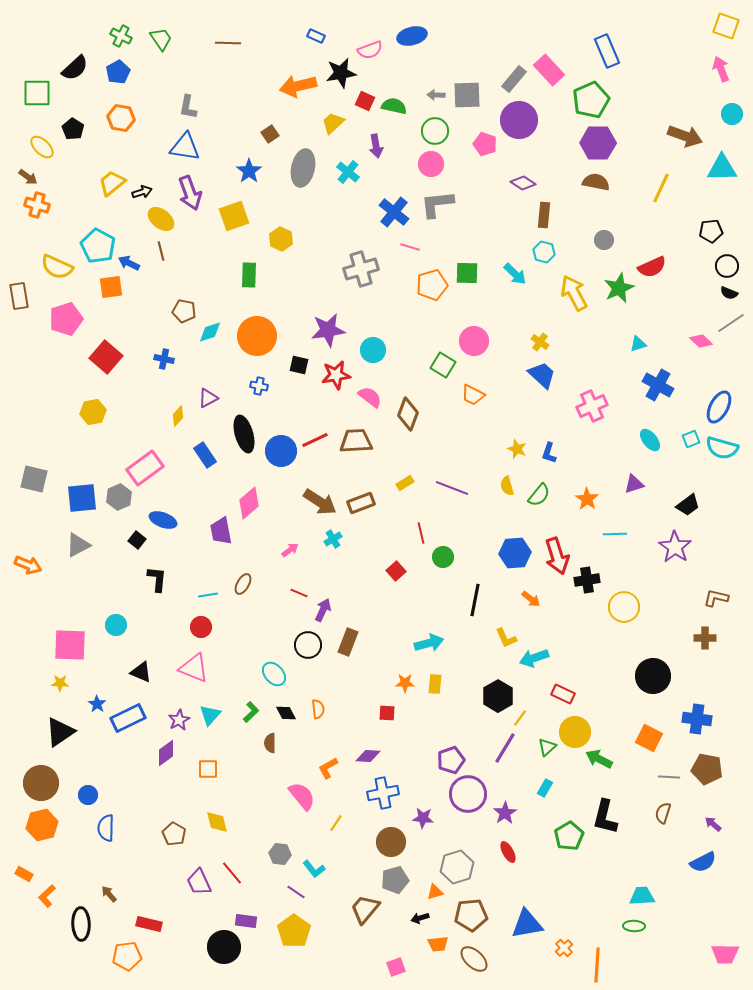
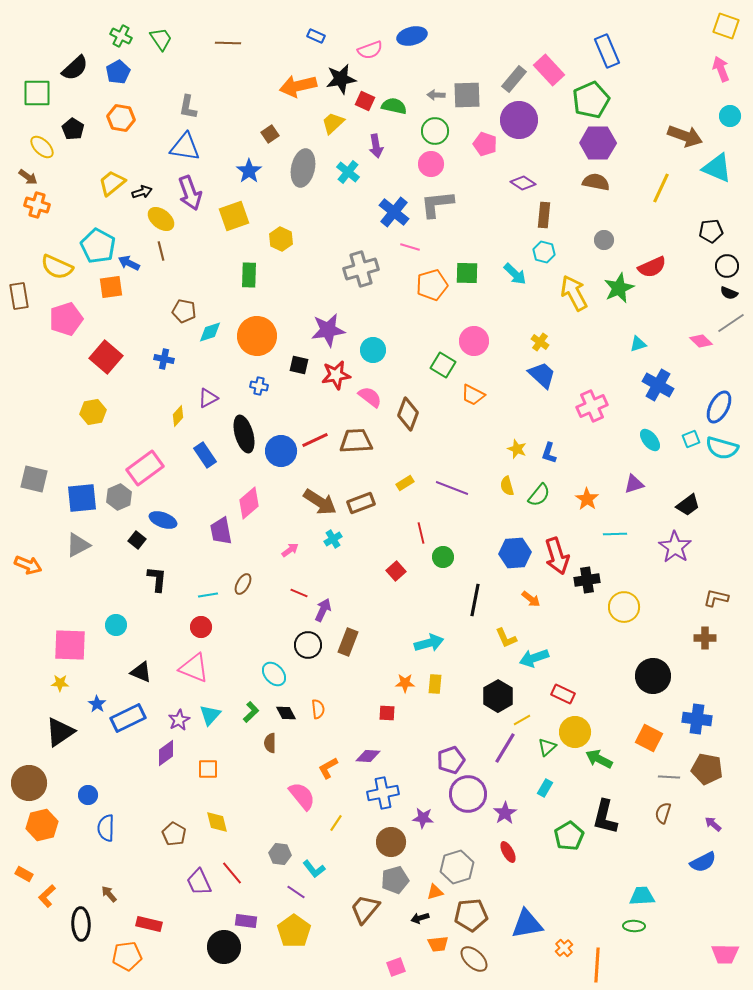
black star at (341, 73): moved 6 px down
cyan circle at (732, 114): moved 2 px left, 2 px down
cyan triangle at (722, 168): moved 5 px left; rotated 24 degrees clockwise
yellow line at (520, 718): moved 2 px right, 2 px down; rotated 24 degrees clockwise
brown circle at (41, 783): moved 12 px left
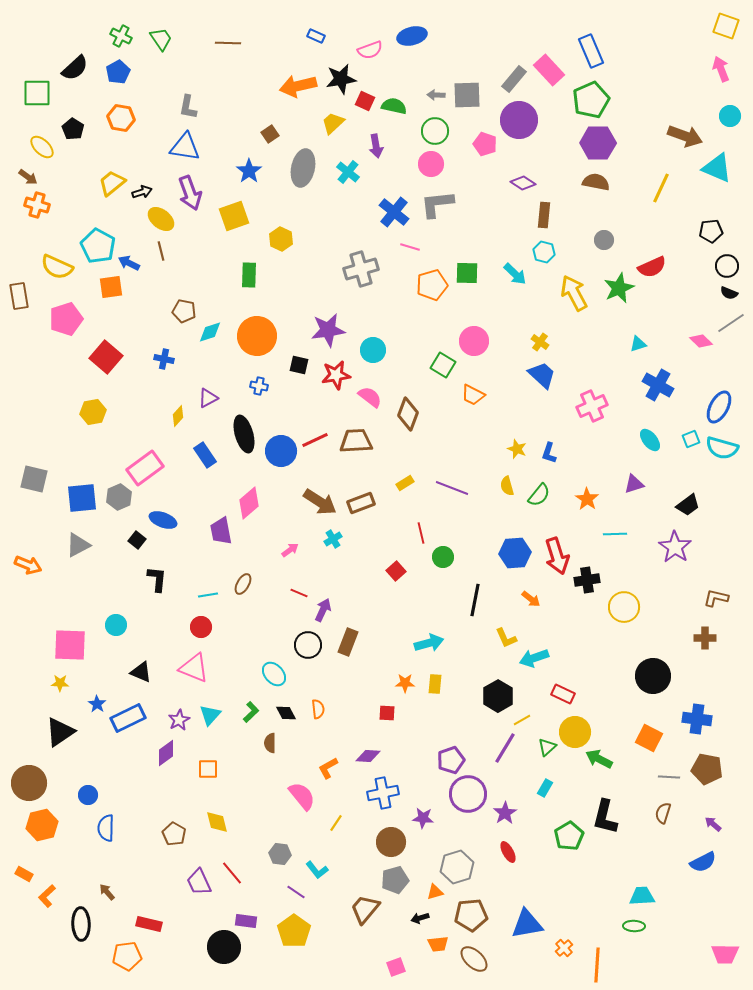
blue rectangle at (607, 51): moved 16 px left
cyan L-shape at (314, 869): moved 3 px right, 1 px down
brown arrow at (109, 894): moved 2 px left, 2 px up
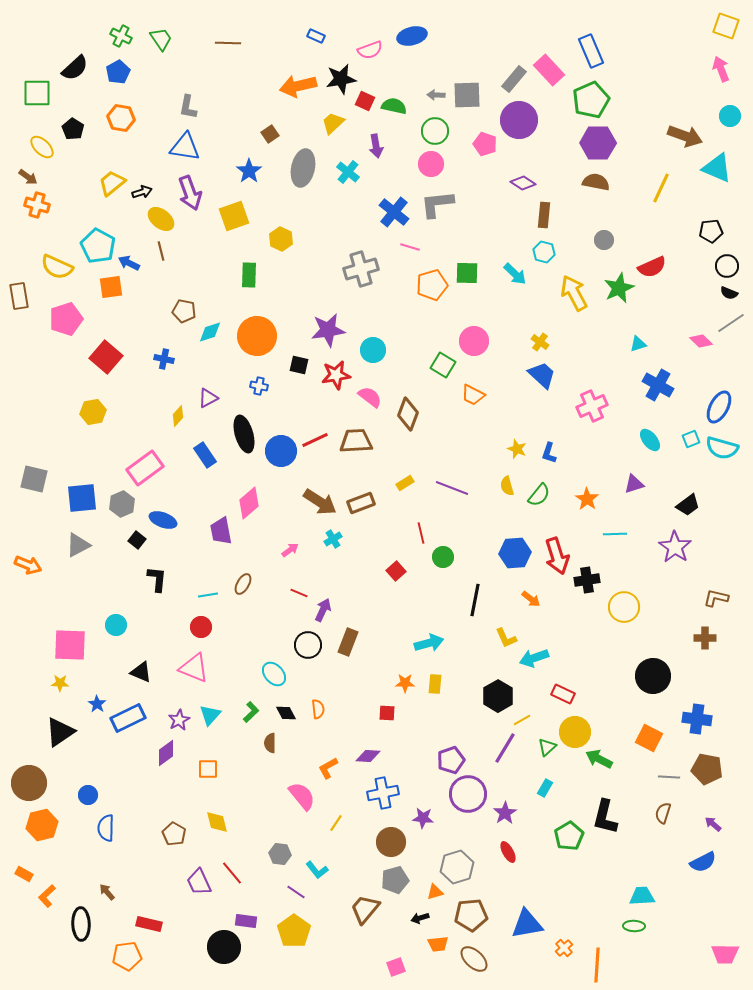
gray hexagon at (119, 497): moved 3 px right, 7 px down
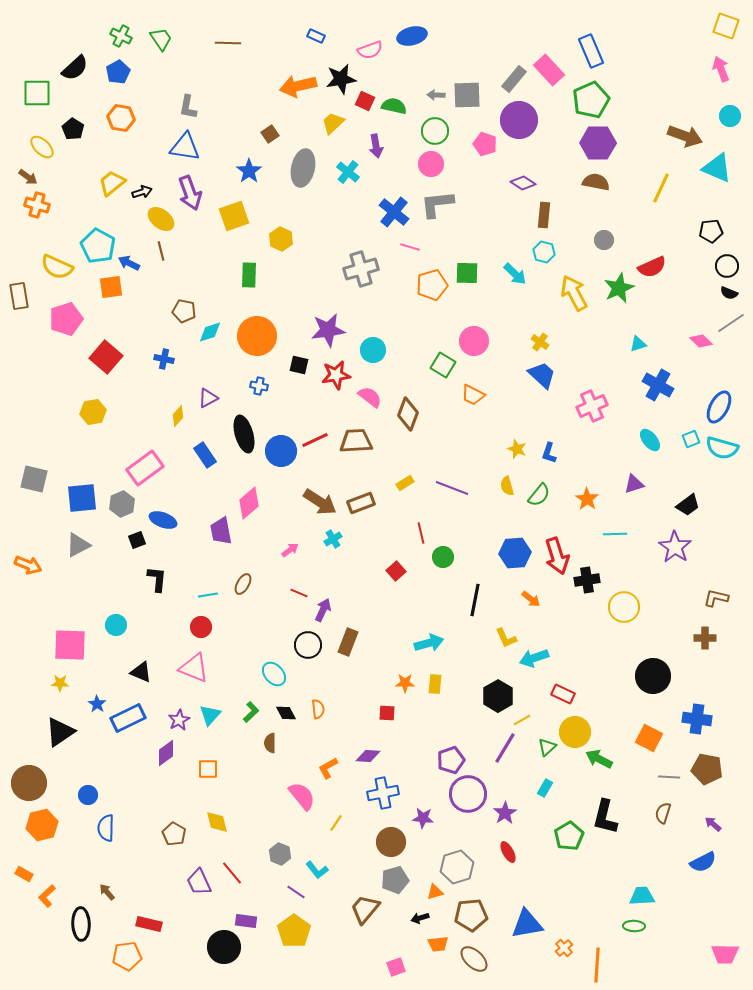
black square at (137, 540): rotated 30 degrees clockwise
gray hexagon at (280, 854): rotated 15 degrees clockwise
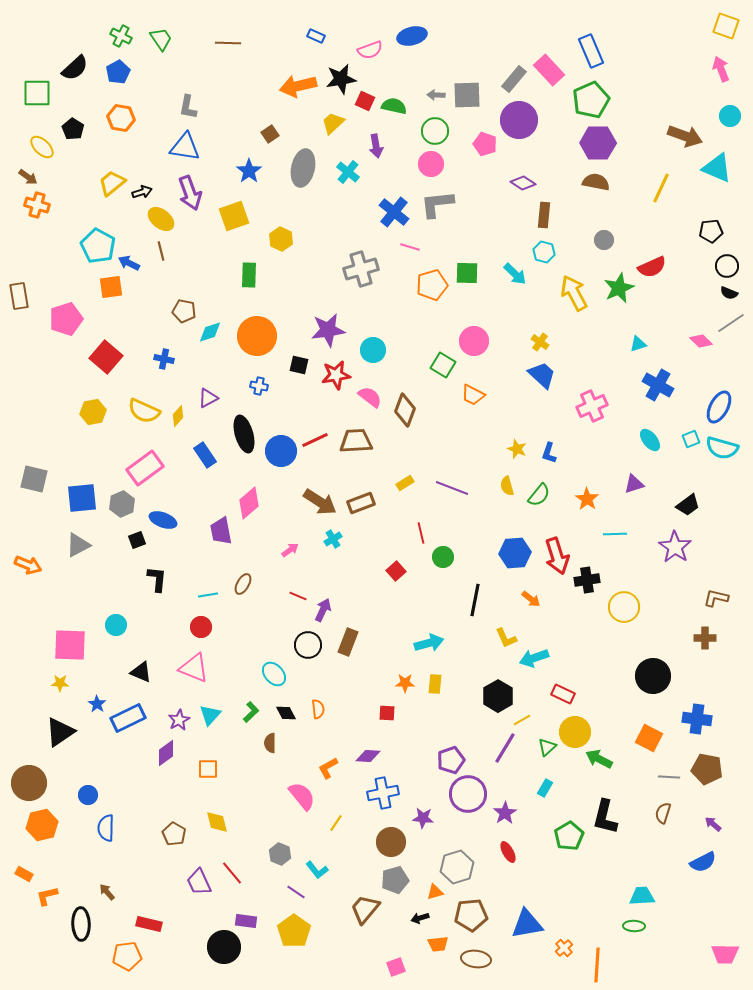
yellow semicircle at (57, 267): moved 87 px right, 144 px down
brown diamond at (408, 414): moved 3 px left, 4 px up
red line at (299, 593): moved 1 px left, 3 px down
orange L-shape at (47, 896): rotated 30 degrees clockwise
brown ellipse at (474, 959): moved 2 px right; rotated 36 degrees counterclockwise
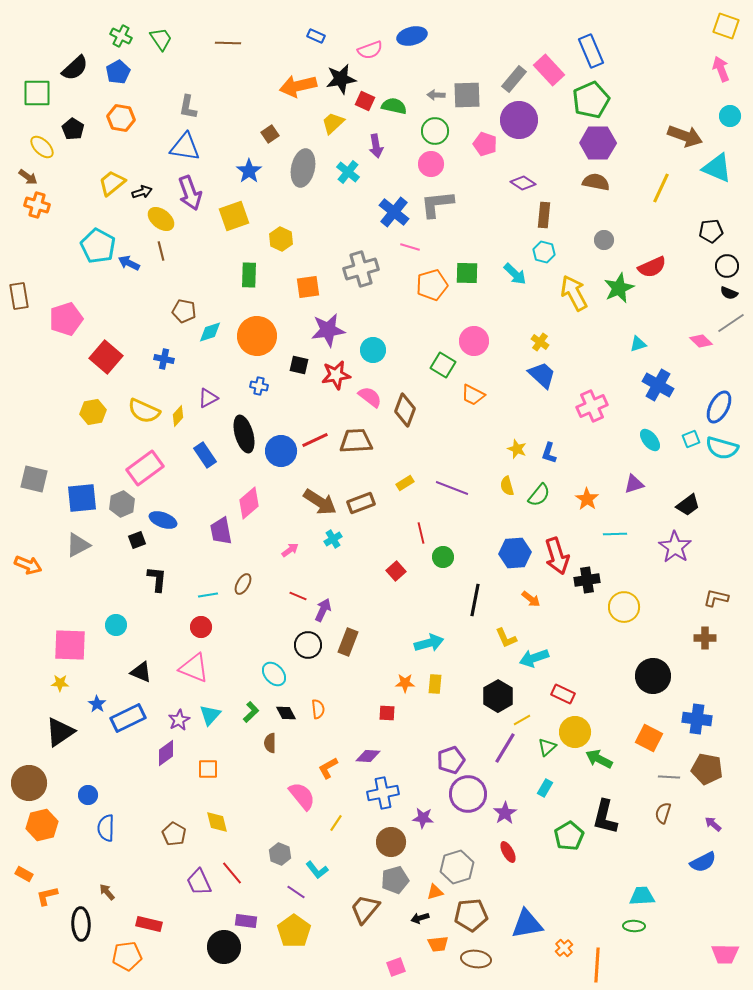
orange square at (111, 287): moved 197 px right
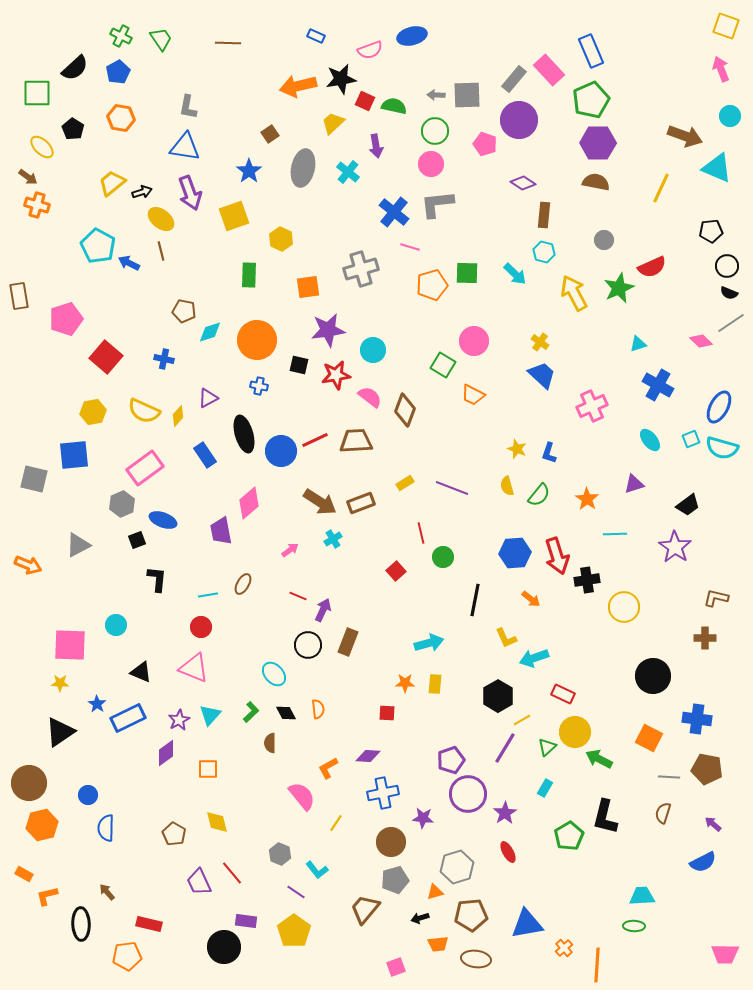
orange circle at (257, 336): moved 4 px down
blue square at (82, 498): moved 8 px left, 43 px up
